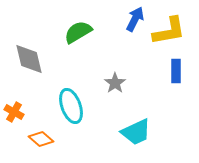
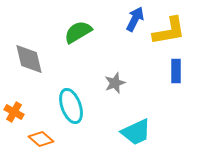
gray star: rotated 15 degrees clockwise
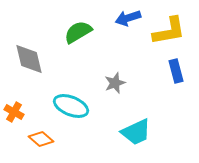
blue arrow: moved 7 px left, 1 px up; rotated 135 degrees counterclockwise
blue rectangle: rotated 15 degrees counterclockwise
cyan ellipse: rotated 48 degrees counterclockwise
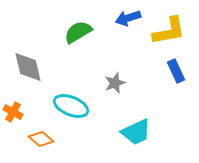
gray diamond: moved 1 px left, 8 px down
blue rectangle: rotated 10 degrees counterclockwise
orange cross: moved 1 px left
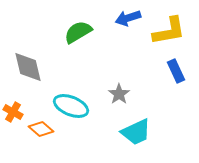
gray star: moved 4 px right, 11 px down; rotated 15 degrees counterclockwise
orange diamond: moved 10 px up
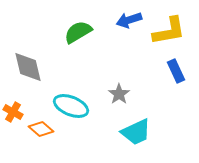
blue arrow: moved 1 px right, 2 px down
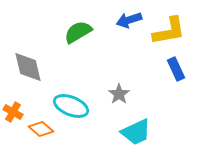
blue rectangle: moved 2 px up
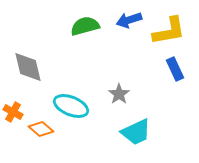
green semicircle: moved 7 px right, 6 px up; rotated 16 degrees clockwise
blue rectangle: moved 1 px left
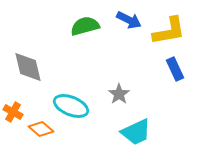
blue arrow: rotated 135 degrees counterclockwise
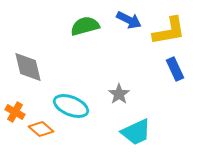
orange cross: moved 2 px right
